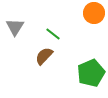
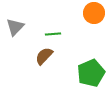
gray triangle: rotated 12 degrees clockwise
green line: rotated 42 degrees counterclockwise
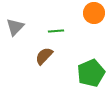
green line: moved 3 px right, 3 px up
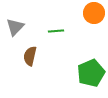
brown semicircle: moved 14 px left; rotated 30 degrees counterclockwise
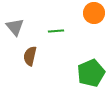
gray triangle: rotated 24 degrees counterclockwise
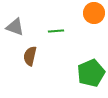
gray triangle: rotated 30 degrees counterclockwise
